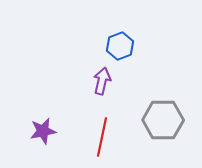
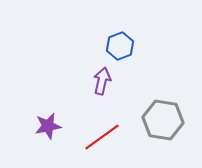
gray hexagon: rotated 9 degrees clockwise
purple star: moved 5 px right, 5 px up
red line: rotated 42 degrees clockwise
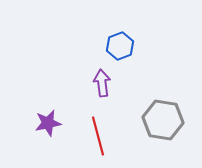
purple arrow: moved 2 px down; rotated 20 degrees counterclockwise
purple star: moved 3 px up
red line: moved 4 px left, 1 px up; rotated 69 degrees counterclockwise
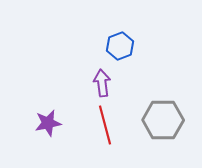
gray hexagon: rotated 9 degrees counterclockwise
red line: moved 7 px right, 11 px up
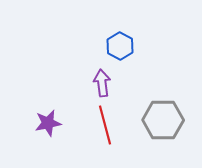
blue hexagon: rotated 12 degrees counterclockwise
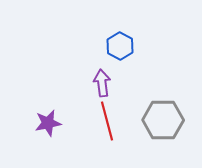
red line: moved 2 px right, 4 px up
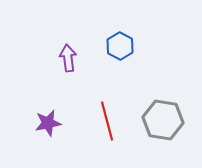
purple arrow: moved 34 px left, 25 px up
gray hexagon: rotated 9 degrees clockwise
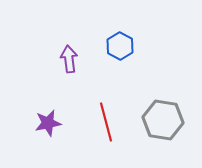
purple arrow: moved 1 px right, 1 px down
red line: moved 1 px left, 1 px down
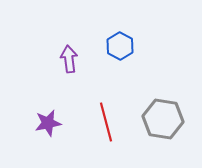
gray hexagon: moved 1 px up
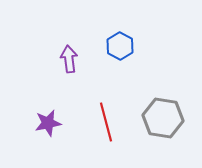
gray hexagon: moved 1 px up
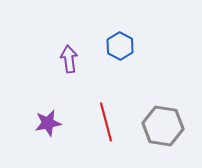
gray hexagon: moved 8 px down
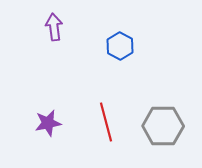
purple arrow: moved 15 px left, 32 px up
gray hexagon: rotated 9 degrees counterclockwise
